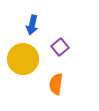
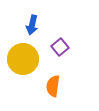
orange semicircle: moved 3 px left, 2 px down
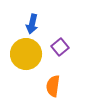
blue arrow: moved 1 px up
yellow circle: moved 3 px right, 5 px up
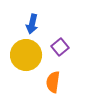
yellow circle: moved 1 px down
orange semicircle: moved 4 px up
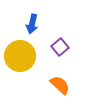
yellow circle: moved 6 px left, 1 px down
orange semicircle: moved 7 px right, 3 px down; rotated 125 degrees clockwise
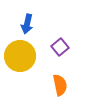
blue arrow: moved 5 px left
orange semicircle: rotated 35 degrees clockwise
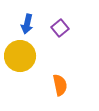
purple square: moved 19 px up
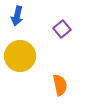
blue arrow: moved 10 px left, 8 px up
purple square: moved 2 px right, 1 px down
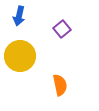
blue arrow: moved 2 px right
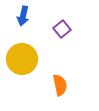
blue arrow: moved 4 px right
yellow circle: moved 2 px right, 3 px down
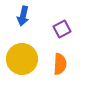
purple square: rotated 12 degrees clockwise
orange semicircle: moved 21 px up; rotated 15 degrees clockwise
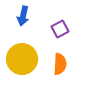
purple square: moved 2 px left
